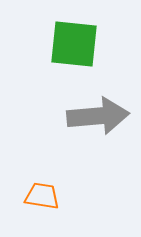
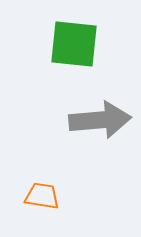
gray arrow: moved 2 px right, 4 px down
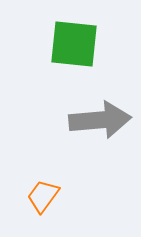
orange trapezoid: moved 1 px right; rotated 63 degrees counterclockwise
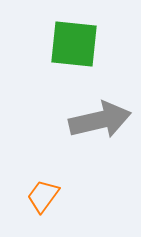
gray arrow: rotated 8 degrees counterclockwise
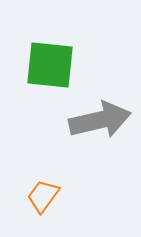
green square: moved 24 px left, 21 px down
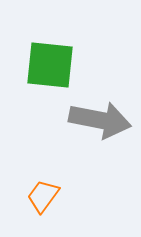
gray arrow: rotated 24 degrees clockwise
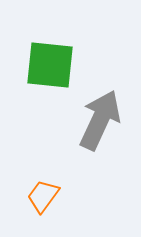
gray arrow: rotated 76 degrees counterclockwise
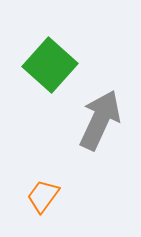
green square: rotated 36 degrees clockwise
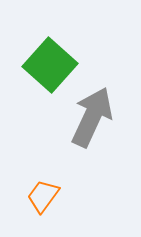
gray arrow: moved 8 px left, 3 px up
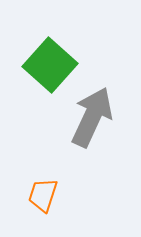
orange trapezoid: moved 1 px up; rotated 18 degrees counterclockwise
